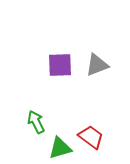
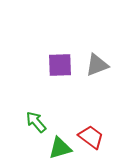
green arrow: rotated 15 degrees counterclockwise
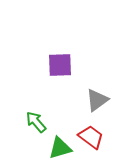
gray triangle: moved 35 px down; rotated 15 degrees counterclockwise
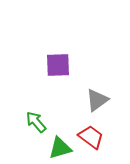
purple square: moved 2 px left
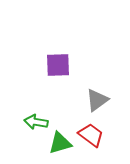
green arrow: rotated 40 degrees counterclockwise
red trapezoid: moved 2 px up
green triangle: moved 5 px up
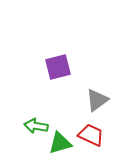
purple square: moved 2 px down; rotated 12 degrees counterclockwise
green arrow: moved 4 px down
red trapezoid: rotated 12 degrees counterclockwise
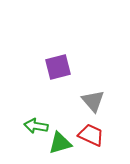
gray triangle: moved 4 px left, 1 px down; rotated 35 degrees counterclockwise
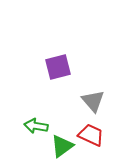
green triangle: moved 2 px right, 3 px down; rotated 20 degrees counterclockwise
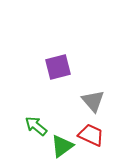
green arrow: rotated 30 degrees clockwise
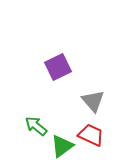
purple square: rotated 12 degrees counterclockwise
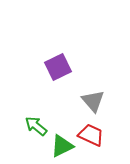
green triangle: rotated 10 degrees clockwise
